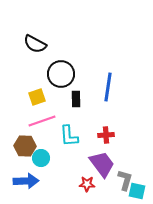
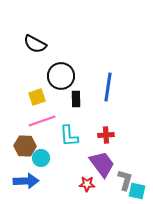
black circle: moved 2 px down
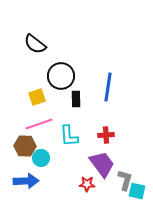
black semicircle: rotated 10 degrees clockwise
pink line: moved 3 px left, 3 px down
